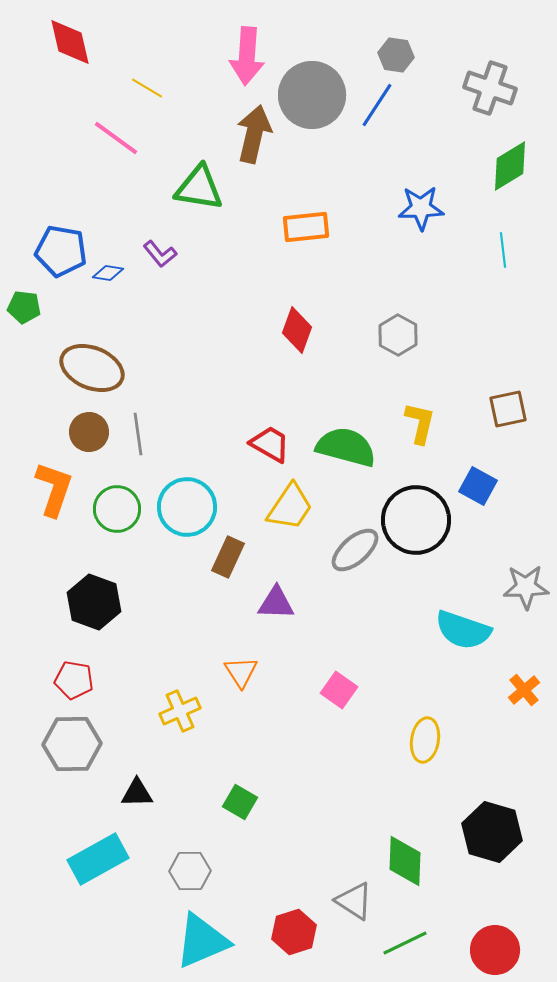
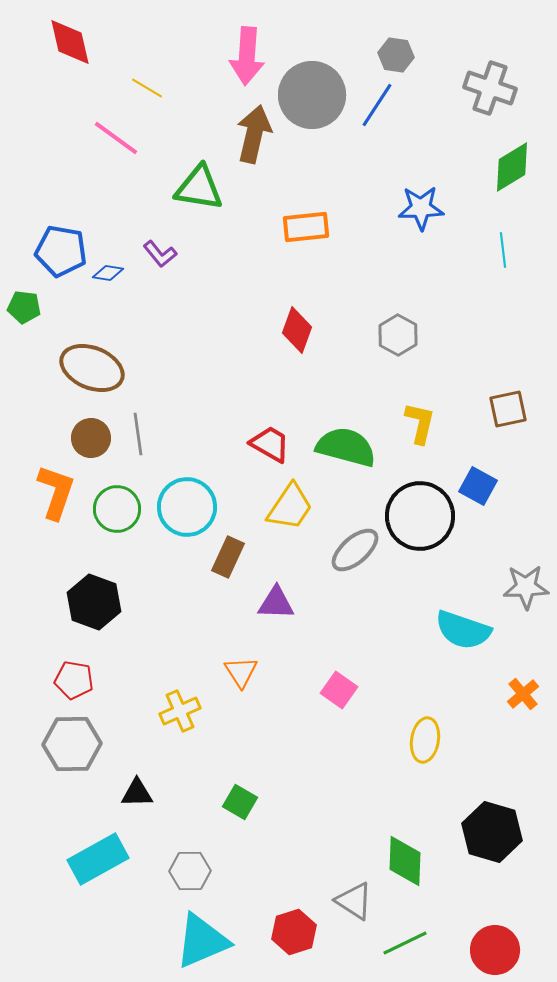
green diamond at (510, 166): moved 2 px right, 1 px down
brown circle at (89, 432): moved 2 px right, 6 px down
orange L-shape at (54, 489): moved 2 px right, 3 px down
black circle at (416, 520): moved 4 px right, 4 px up
orange cross at (524, 690): moved 1 px left, 4 px down
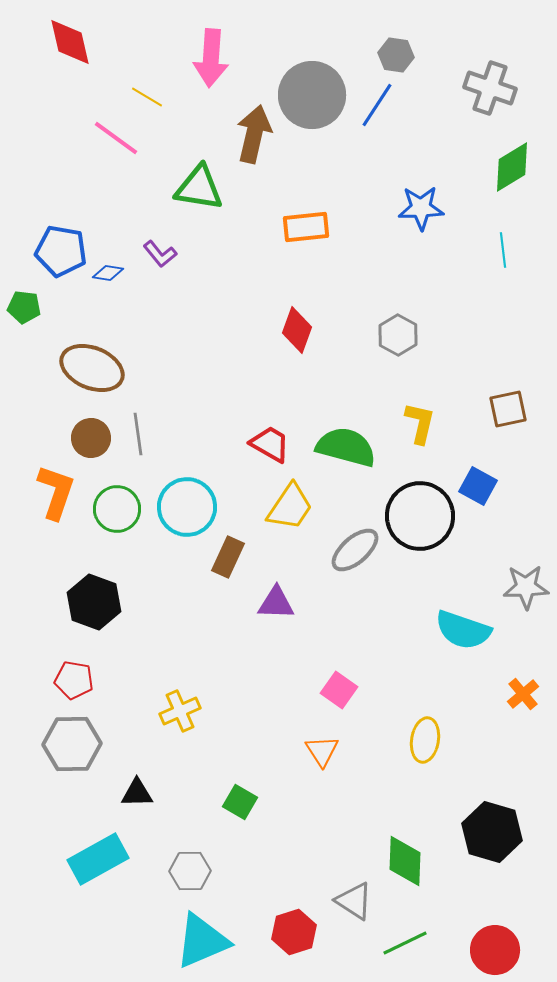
pink arrow at (247, 56): moved 36 px left, 2 px down
yellow line at (147, 88): moved 9 px down
orange triangle at (241, 672): moved 81 px right, 79 px down
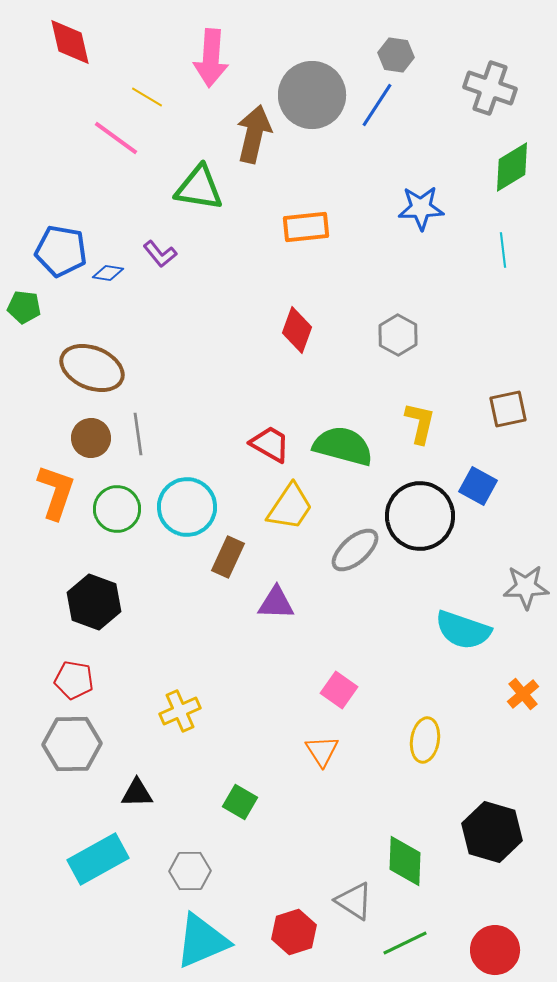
green semicircle at (346, 447): moved 3 px left, 1 px up
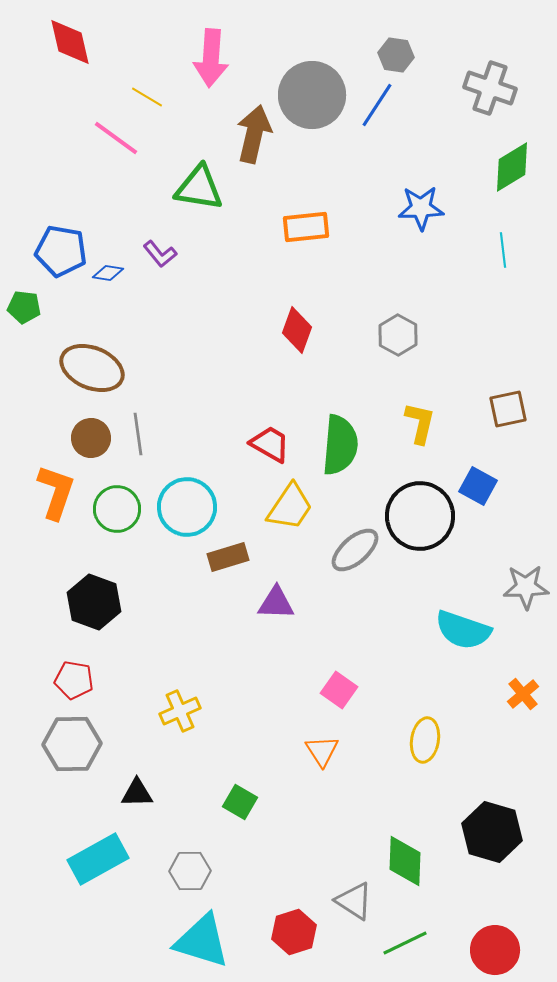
green semicircle at (343, 446): moved 3 px left, 1 px up; rotated 80 degrees clockwise
brown rectangle at (228, 557): rotated 48 degrees clockwise
cyan triangle at (202, 941): rotated 40 degrees clockwise
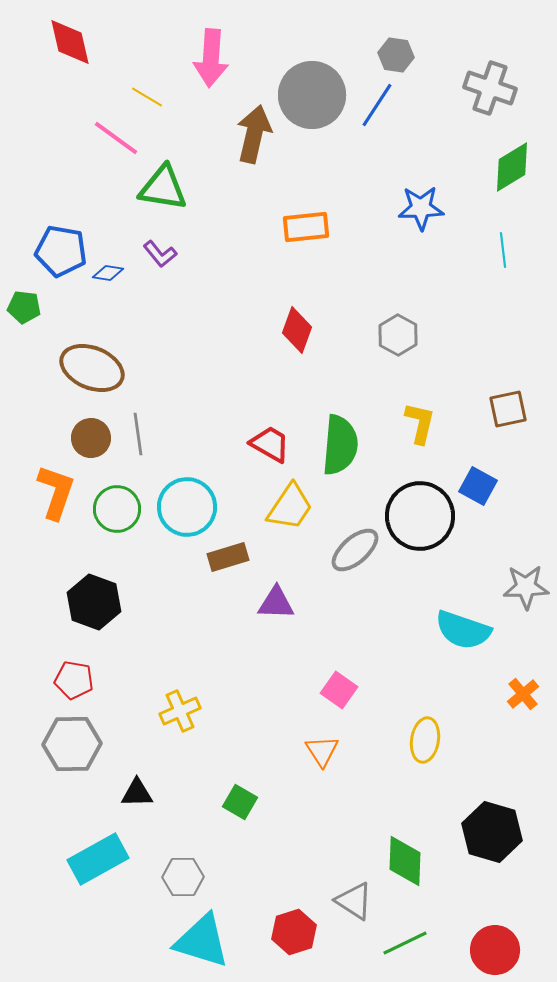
green triangle at (199, 188): moved 36 px left
gray hexagon at (190, 871): moved 7 px left, 6 px down
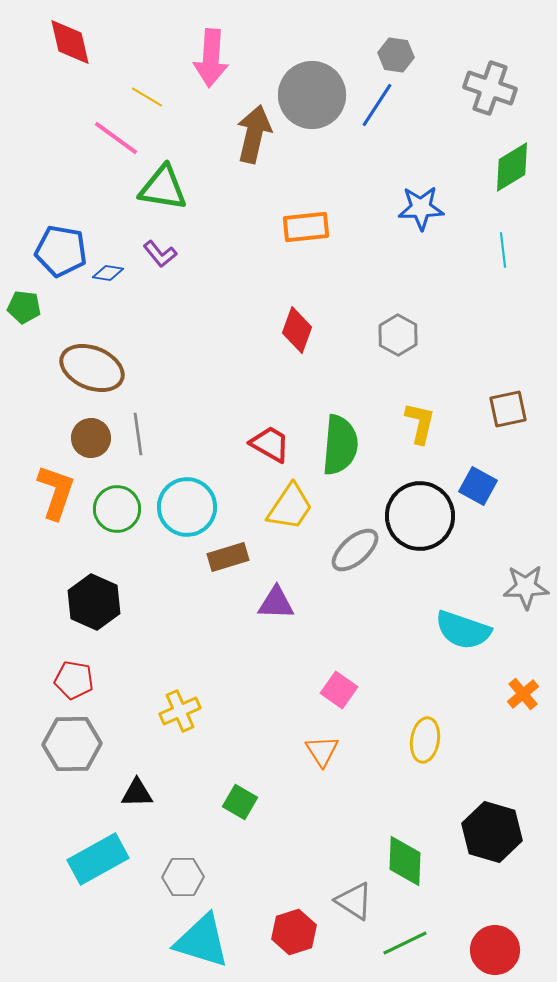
black hexagon at (94, 602): rotated 4 degrees clockwise
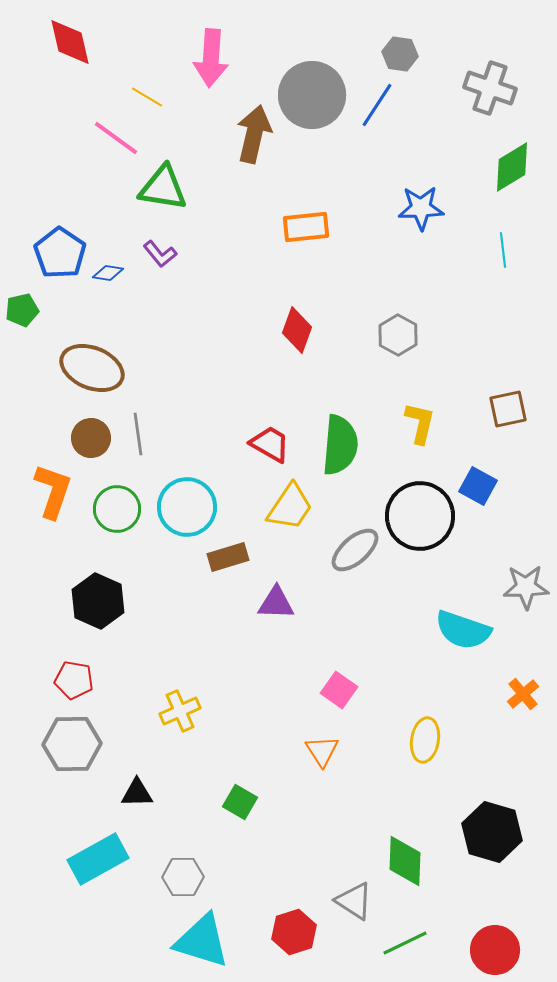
gray hexagon at (396, 55): moved 4 px right, 1 px up
blue pentagon at (61, 251): moved 1 px left, 2 px down; rotated 24 degrees clockwise
green pentagon at (24, 307): moved 2 px left, 3 px down; rotated 20 degrees counterclockwise
orange L-shape at (56, 492): moved 3 px left, 1 px up
black hexagon at (94, 602): moved 4 px right, 1 px up
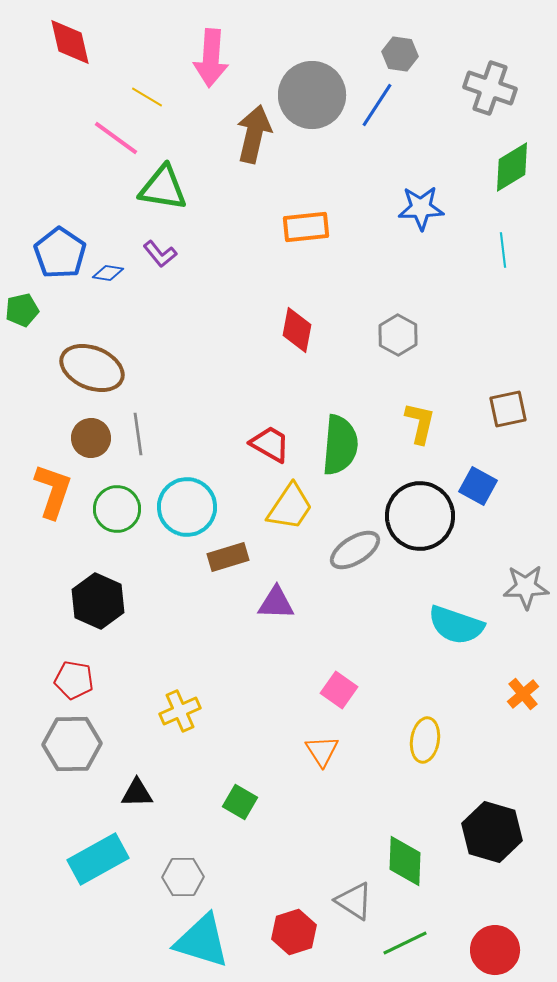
red diamond at (297, 330): rotated 9 degrees counterclockwise
gray ellipse at (355, 550): rotated 9 degrees clockwise
cyan semicircle at (463, 630): moved 7 px left, 5 px up
